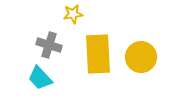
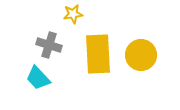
yellow circle: moved 2 px up
cyan trapezoid: moved 2 px left
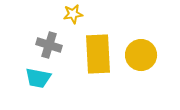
cyan trapezoid: rotated 36 degrees counterclockwise
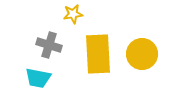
yellow circle: moved 1 px right, 1 px up
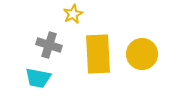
yellow star: rotated 18 degrees counterclockwise
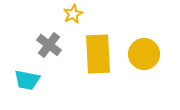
gray cross: rotated 20 degrees clockwise
yellow circle: moved 2 px right
cyan trapezoid: moved 11 px left, 2 px down
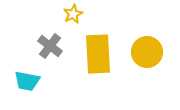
gray cross: moved 1 px right, 1 px down
yellow circle: moved 3 px right, 2 px up
cyan trapezoid: moved 1 px down
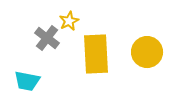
yellow star: moved 4 px left, 7 px down
gray cross: moved 3 px left, 8 px up
yellow rectangle: moved 2 px left
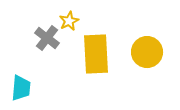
cyan trapezoid: moved 6 px left, 7 px down; rotated 96 degrees counterclockwise
